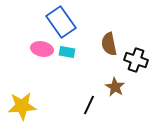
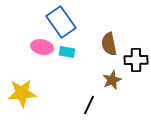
pink ellipse: moved 2 px up
black cross: rotated 20 degrees counterclockwise
brown star: moved 3 px left, 7 px up; rotated 18 degrees clockwise
yellow star: moved 13 px up
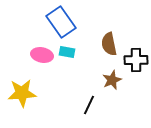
pink ellipse: moved 8 px down
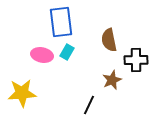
blue rectangle: rotated 28 degrees clockwise
brown semicircle: moved 4 px up
cyan rectangle: rotated 70 degrees counterclockwise
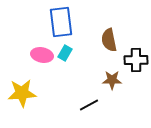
cyan rectangle: moved 2 px left, 1 px down
brown star: rotated 24 degrees clockwise
black line: rotated 36 degrees clockwise
